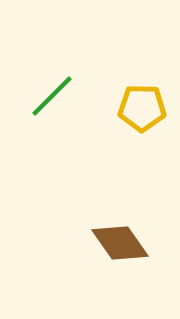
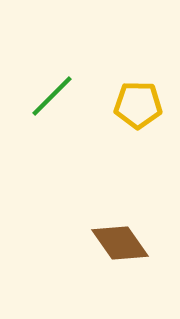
yellow pentagon: moved 4 px left, 3 px up
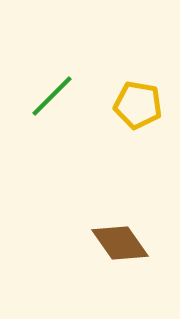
yellow pentagon: rotated 9 degrees clockwise
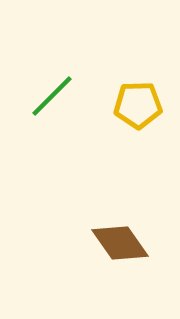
yellow pentagon: rotated 12 degrees counterclockwise
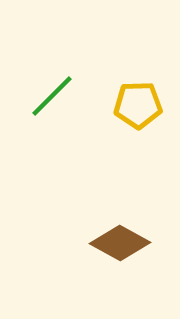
brown diamond: rotated 26 degrees counterclockwise
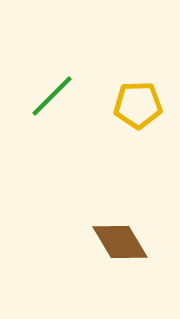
brown diamond: moved 1 px up; rotated 30 degrees clockwise
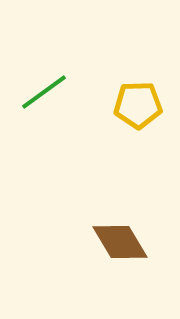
green line: moved 8 px left, 4 px up; rotated 9 degrees clockwise
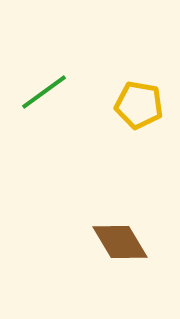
yellow pentagon: moved 1 px right; rotated 12 degrees clockwise
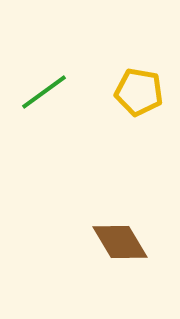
yellow pentagon: moved 13 px up
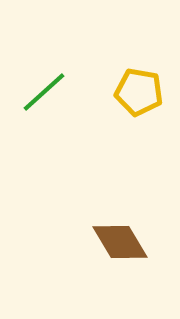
green line: rotated 6 degrees counterclockwise
